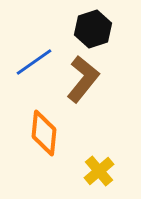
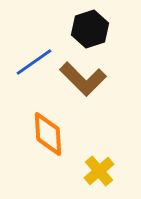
black hexagon: moved 3 px left
brown L-shape: rotated 96 degrees clockwise
orange diamond: moved 4 px right, 1 px down; rotated 9 degrees counterclockwise
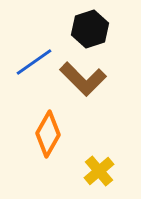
orange diamond: rotated 33 degrees clockwise
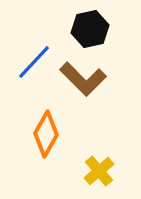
black hexagon: rotated 6 degrees clockwise
blue line: rotated 12 degrees counterclockwise
orange diamond: moved 2 px left
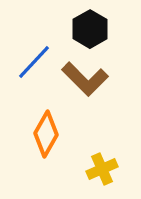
black hexagon: rotated 18 degrees counterclockwise
brown L-shape: moved 2 px right
yellow cross: moved 3 px right, 2 px up; rotated 16 degrees clockwise
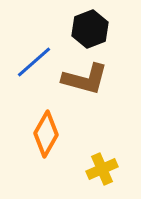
black hexagon: rotated 9 degrees clockwise
blue line: rotated 6 degrees clockwise
brown L-shape: rotated 30 degrees counterclockwise
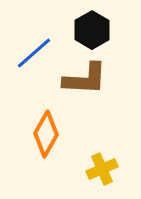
black hexagon: moved 2 px right, 1 px down; rotated 9 degrees counterclockwise
blue line: moved 9 px up
brown L-shape: rotated 12 degrees counterclockwise
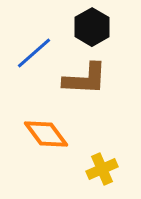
black hexagon: moved 3 px up
orange diamond: rotated 66 degrees counterclockwise
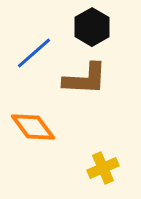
orange diamond: moved 13 px left, 7 px up
yellow cross: moved 1 px right, 1 px up
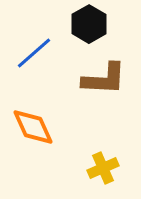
black hexagon: moved 3 px left, 3 px up
brown L-shape: moved 19 px right
orange diamond: rotated 12 degrees clockwise
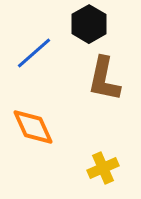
brown L-shape: rotated 99 degrees clockwise
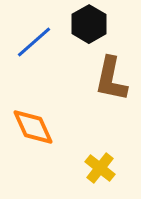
blue line: moved 11 px up
brown L-shape: moved 7 px right
yellow cross: moved 3 px left; rotated 28 degrees counterclockwise
